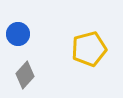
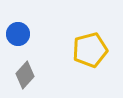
yellow pentagon: moved 1 px right, 1 px down
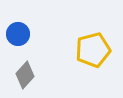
yellow pentagon: moved 3 px right
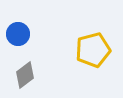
gray diamond: rotated 12 degrees clockwise
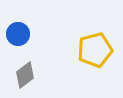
yellow pentagon: moved 2 px right
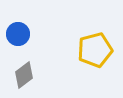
gray diamond: moved 1 px left
